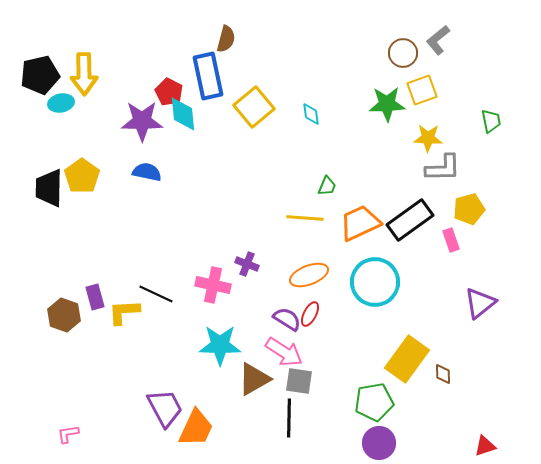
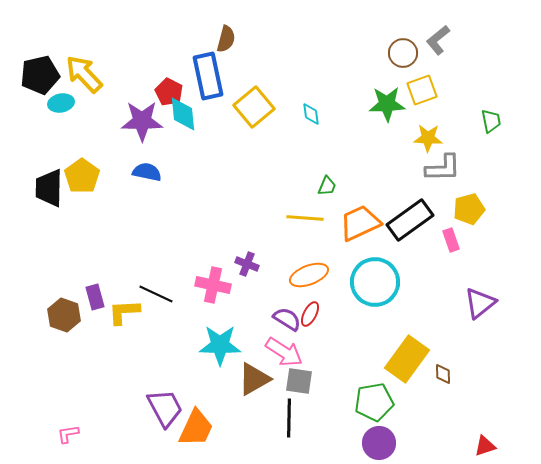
yellow arrow at (84, 74): rotated 138 degrees clockwise
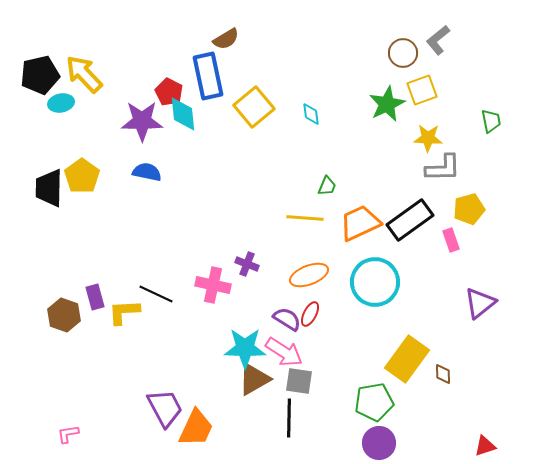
brown semicircle at (226, 39): rotated 44 degrees clockwise
green star at (387, 104): rotated 24 degrees counterclockwise
cyan star at (220, 345): moved 25 px right, 3 px down
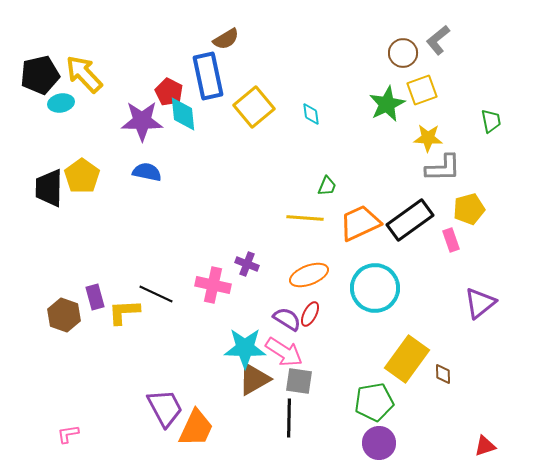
cyan circle at (375, 282): moved 6 px down
